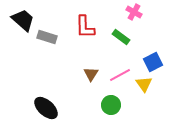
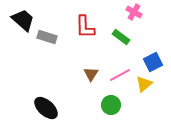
yellow triangle: rotated 24 degrees clockwise
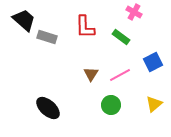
black trapezoid: moved 1 px right
yellow triangle: moved 10 px right, 20 px down
black ellipse: moved 2 px right
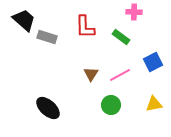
pink cross: rotated 28 degrees counterclockwise
yellow triangle: rotated 30 degrees clockwise
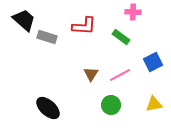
pink cross: moved 1 px left
red L-shape: moved 1 px left, 1 px up; rotated 85 degrees counterclockwise
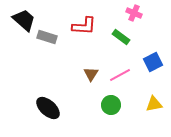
pink cross: moved 1 px right, 1 px down; rotated 21 degrees clockwise
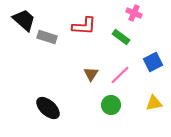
pink line: rotated 15 degrees counterclockwise
yellow triangle: moved 1 px up
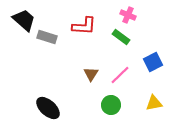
pink cross: moved 6 px left, 2 px down
